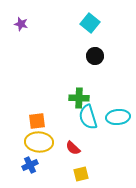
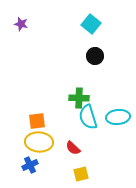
cyan square: moved 1 px right, 1 px down
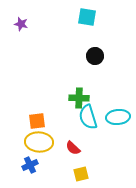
cyan square: moved 4 px left, 7 px up; rotated 30 degrees counterclockwise
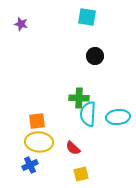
cyan semicircle: moved 3 px up; rotated 20 degrees clockwise
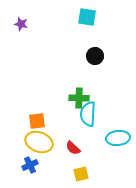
cyan ellipse: moved 21 px down
yellow ellipse: rotated 16 degrees clockwise
